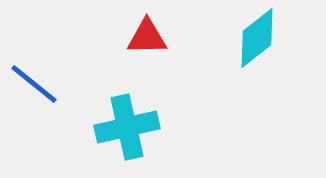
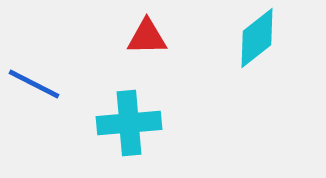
blue line: rotated 12 degrees counterclockwise
cyan cross: moved 2 px right, 4 px up; rotated 8 degrees clockwise
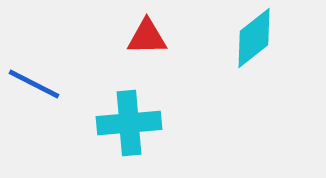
cyan diamond: moved 3 px left
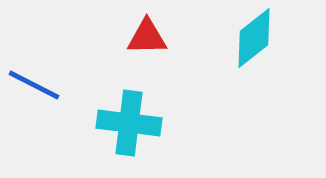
blue line: moved 1 px down
cyan cross: rotated 12 degrees clockwise
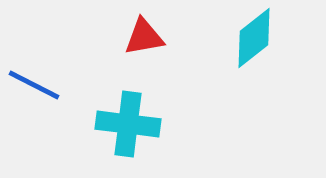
red triangle: moved 3 px left; rotated 9 degrees counterclockwise
cyan cross: moved 1 px left, 1 px down
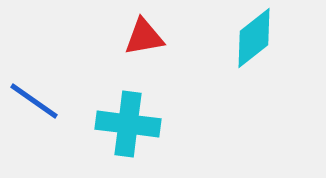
blue line: moved 16 px down; rotated 8 degrees clockwise
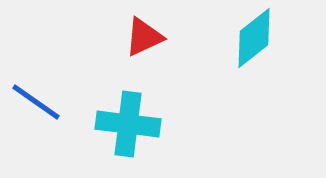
red triangle: rotated 15 degrees counterclockwise
blue line: moved 2 px right, 1 px down
